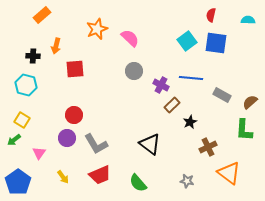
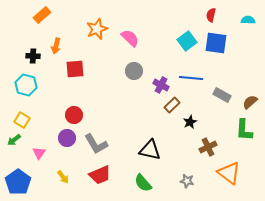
black triangle: moved 6 px down; rotated 25 degrees counterclockwise
green semicircle: moved 5 px right
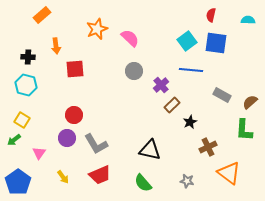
orange arrow: rotated 21 degrees counterclockwise
black cross: moved 5 px left, 1 px down
blue line: moved 8 px up
purple cross: rotated 21 degrees clockwise
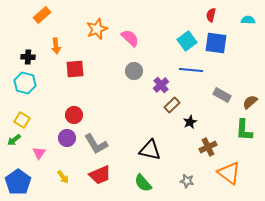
cyan hexagon: moved 1 px left, 2 px up
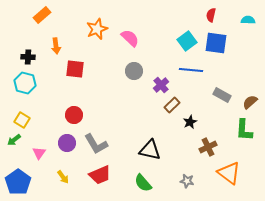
red square: rotated 12 degrees clockwise
purple circle: moved 5 px down
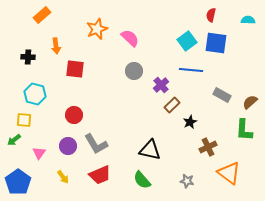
cyan hexagon: moved 10 px right, 11 px down
yellow square: moved 2 px right; rotated 28 degrees counterclockwise
purple circle: moved 1 px right, 3 px down
green semicircle: moved 1 px left, 3 px up
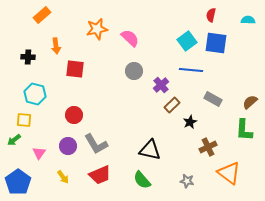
orange star: rotated 10 degrees clockwise
gray rectangle: moved 9 px left, 4 px down
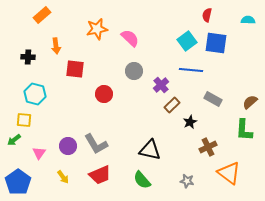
red semicircle: moved 4 px left
red circle: moved 30 px right, 21 px up
